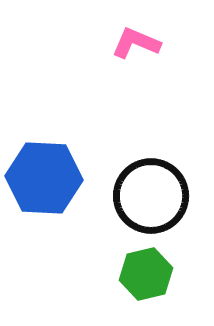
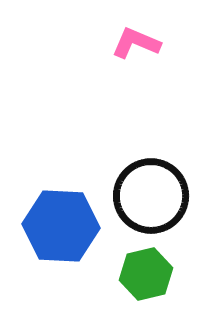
blue hexagon: moved 17 px right, 48 px down
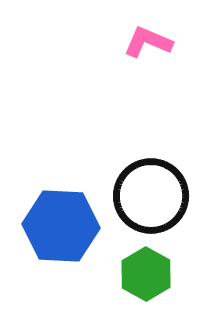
pink L-shape: moved 12 px right, 1 px up
green hexagon: rotated 18 degrees counterclockwise
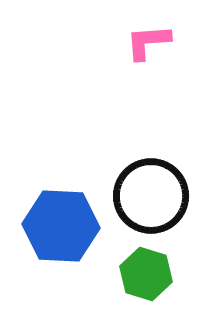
pink L-shape: rotated 27 degrees counterclockwise
green hexagon: rotated 12 degrees counterclockwise
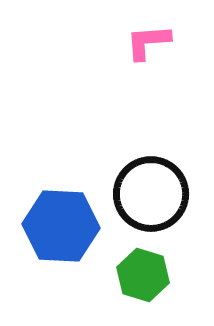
black circle: moved 2 px up
green hexagon: moved 3 px left, 1 px down
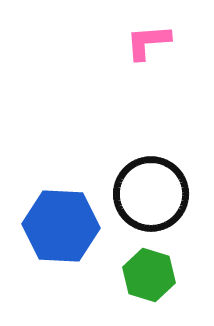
green hexagon: moved 6 px right
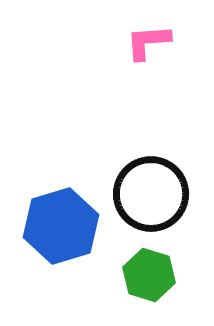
blue hexagon: rotated 20 degrees counterclockwise
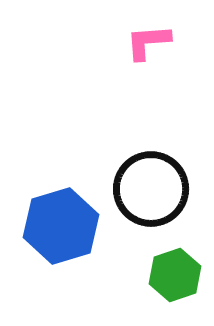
black circle: moved 5 px up
green hexagon: moved 26 px right; rotated 24 degrees clockwise
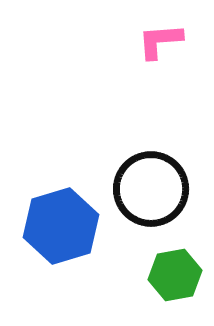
pink L-shape: moved 12 px right, 1 px up
green hexagon: rotated 9 degrees clockwise
